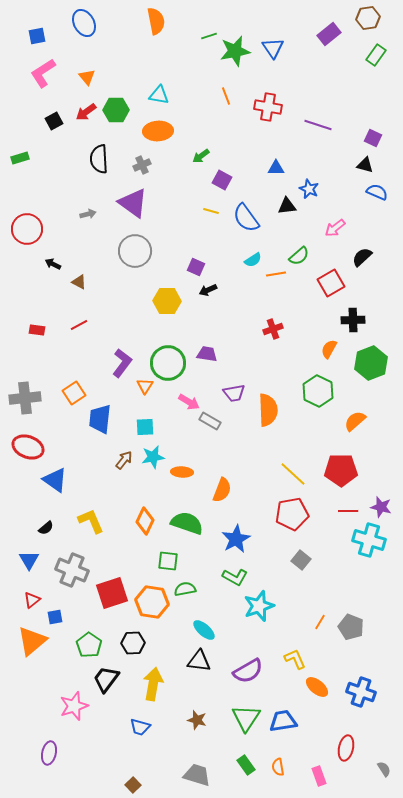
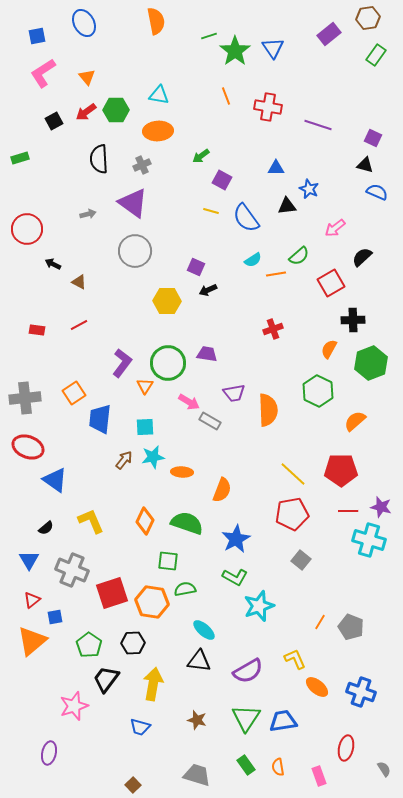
green star at (235, 51): rotated 24 degrees counterclockwise
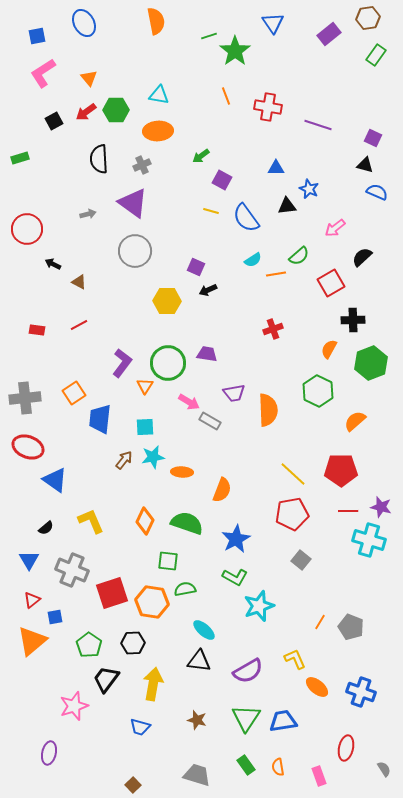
blue triangle at (273, 48): moved 25 px up
orange triangle at (87, 77): moved 2 px right, 1 px down
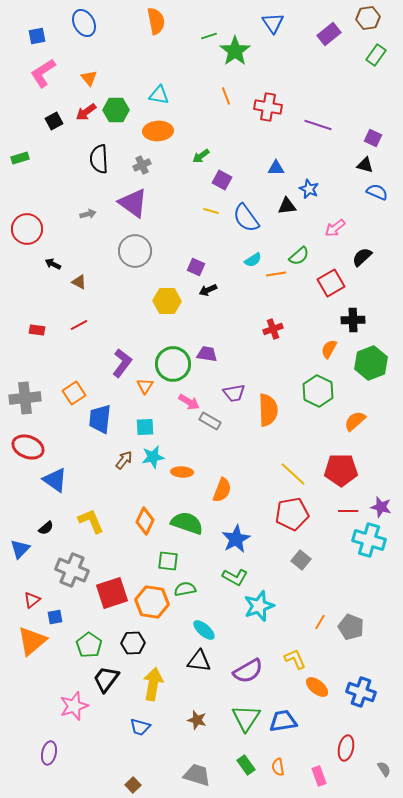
green circle at (168, 363): moved 5 px right, 1 px down
blue triangle at (29, 560): moved 9 px left, 11 px up; rotated 15 degrees clockwise
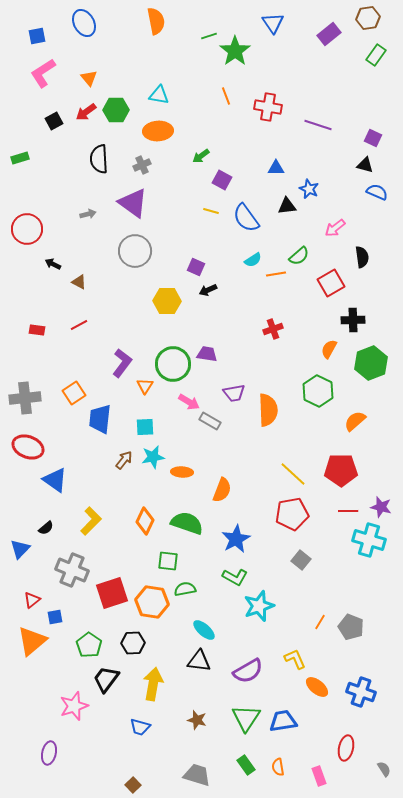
black semicircle at (362, 257): rotated 125 degrees clockwise
yellow L-shape at (91, 521): rotated 68 degrees clockwise
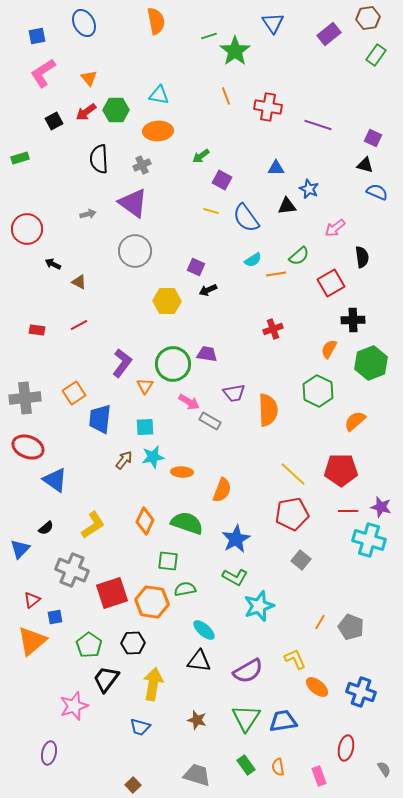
yellow L-shape at (91, 521): moved 2 px right, 4 px down; rotated 12 degrees clockwise
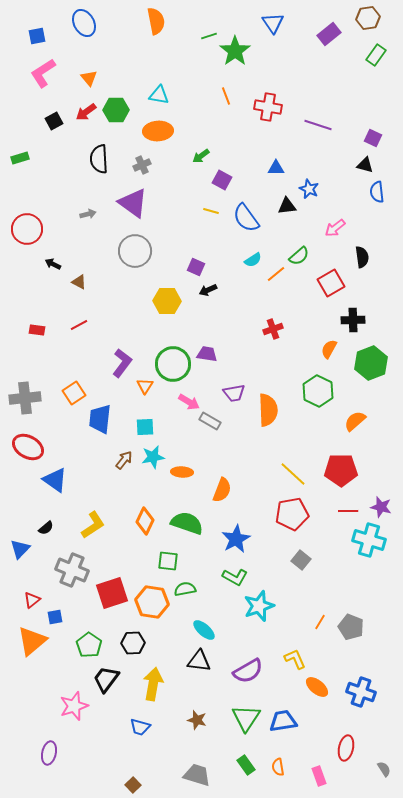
blue semicircle at (377, 192): rotated 120 degrees counterclockwise
orange line at (276, 274): rotated 30 degrees counterclockwise
red ellipse at (28, 447): rotated 8 degrees clockwise
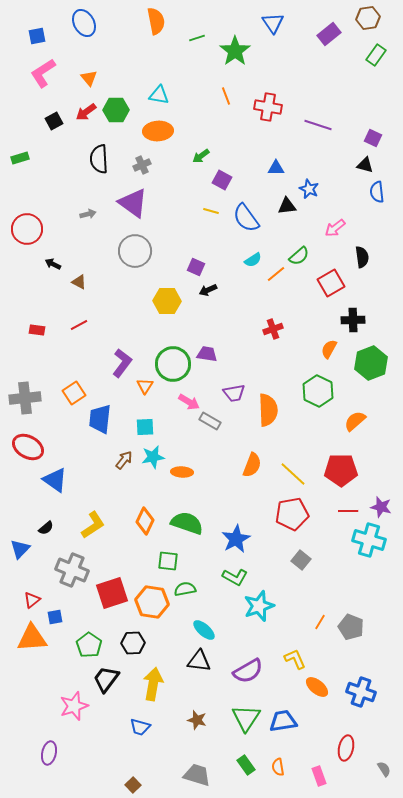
green line at (209, 36): moved 12 px left, 2 px down
orange semicircle at (222, 490): moved 30 px right, 25 px up
orange triangle at (32, 641): moved 3 px up; rotated 36 degrees clockwise
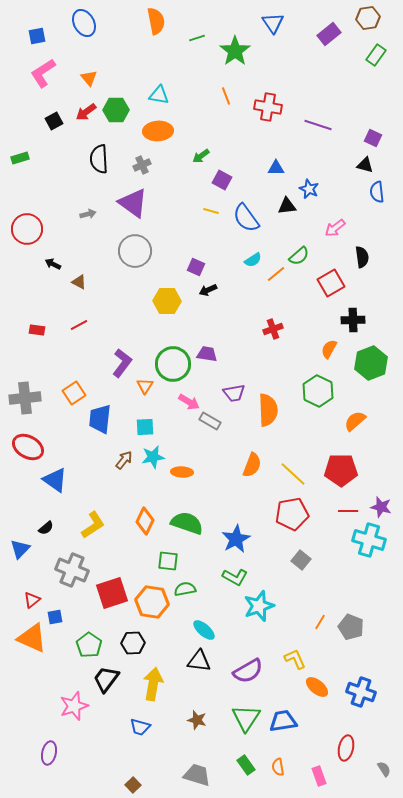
orange triangle at (32, 638): rotated 28 degrees clockwise
